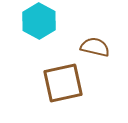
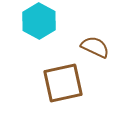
brown semicircle: rotated 12 degrees clockwise
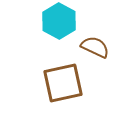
cyan hexagon: moved 20 px right
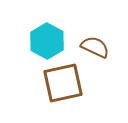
cyan hexagon: moved 12 px left, 20 px down
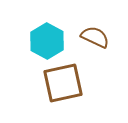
brown semicircle: moved 10 px up
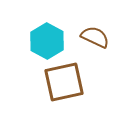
brown square: moved 1 px right, 1 px up
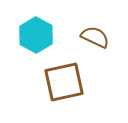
cyan hexagon: moved 11 px left, 6 px up
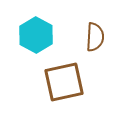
brown semicircle: rotated 68 degrees clockwise
